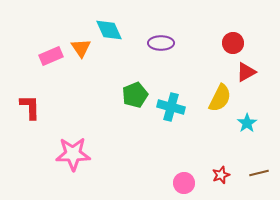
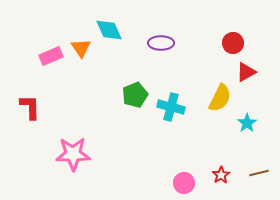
red star: rotated 12 degrees counterclockwise
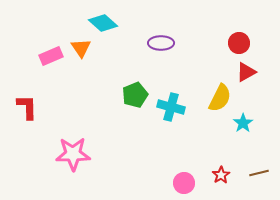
cyan diamond: moved 6 px left, 7 px up; rotated 24 degrees counterclockwise
red circle: moved 6 px right
red L-shape: moved 3 px left
cyan star: moved 4 px left
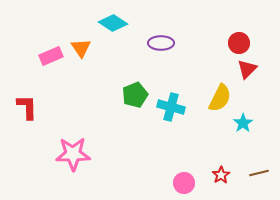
cyan diamond: moved 10 px right; rotated 8 degrees counterclockwise
red triangle: moved 1 px right, 3 px up; rotated 15 degrees counterclockwise
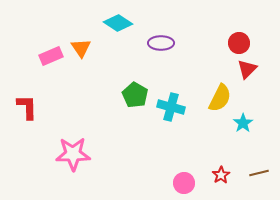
cyan diamond: moved 5 px right
green pentagon: rotated 20 degrees counterclockwise
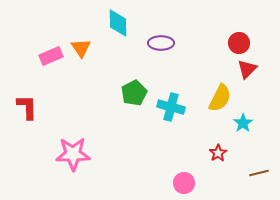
cyan diamond: rotated 56 degrees clockwise
green pentagon: moved 1 px left, 2 px up; rotated 15 degrees clockwise
red star: moved 3 px left, 22 px up
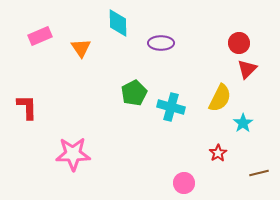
pink rectangle: moved 11 px left, 20 px up
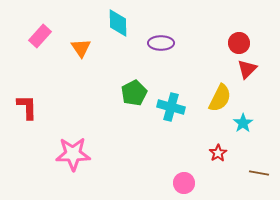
pink rectangle: rotated 25 degrees counterclockwise
brown line: rotated 24 degrees clockwise
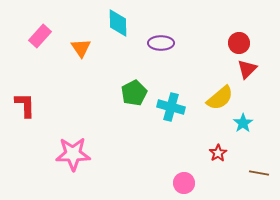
yellow semicircle: rotated 24 degrees clockwise
red L-shape: moved 2 px left, 2 px up
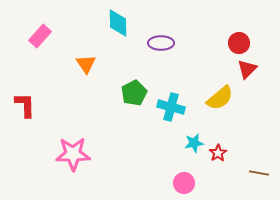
orange triangle: moved 5 px right, 16 px down
cyan star: moved 49 px left, 20 px down; rotated 24 degrees clockwise
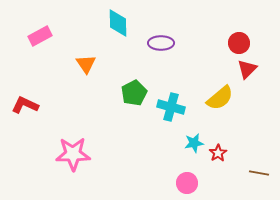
pink rectangle: rotated 20 degrees clockwise
red L-shape: rotated 64 degrees counterclockwise
pink circle: moved 3 px right
